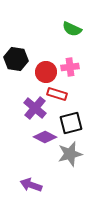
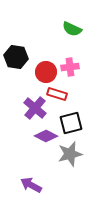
black hexagon: moved 2 px up
purple diamond: moved 1 px right, 1 px up
purple arrow: rotated 10 degrees clockwise
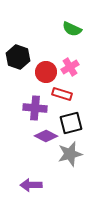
black hexagon: moved 2 px right; rotated 10 degrees clockwise
pink cross: rotated 24 degrees counterclockwise
red rectangle: moved 5 px right
purple cross: rotated 35 degrees counterclockwise
purple arrow: rotated 30 degrees counterclockwise
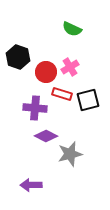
black square: moved 17 px right, 23 px up
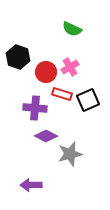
black square: rotated 10 degrees counterclockwise
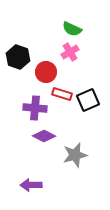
pink cross: moved 15 px up
purple diamond: moved 2 px left
gray star: moved 5 px right, 1 px down
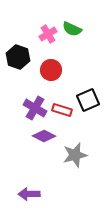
pink cross: moved 22 px left, 18 px up
red circle: moved 5 px right, 2 px up
red rectangle: moved 16 px down
purple cross: rotated 25 degrees clockwise
purple arrow: moved 2 px left, 9 px down
